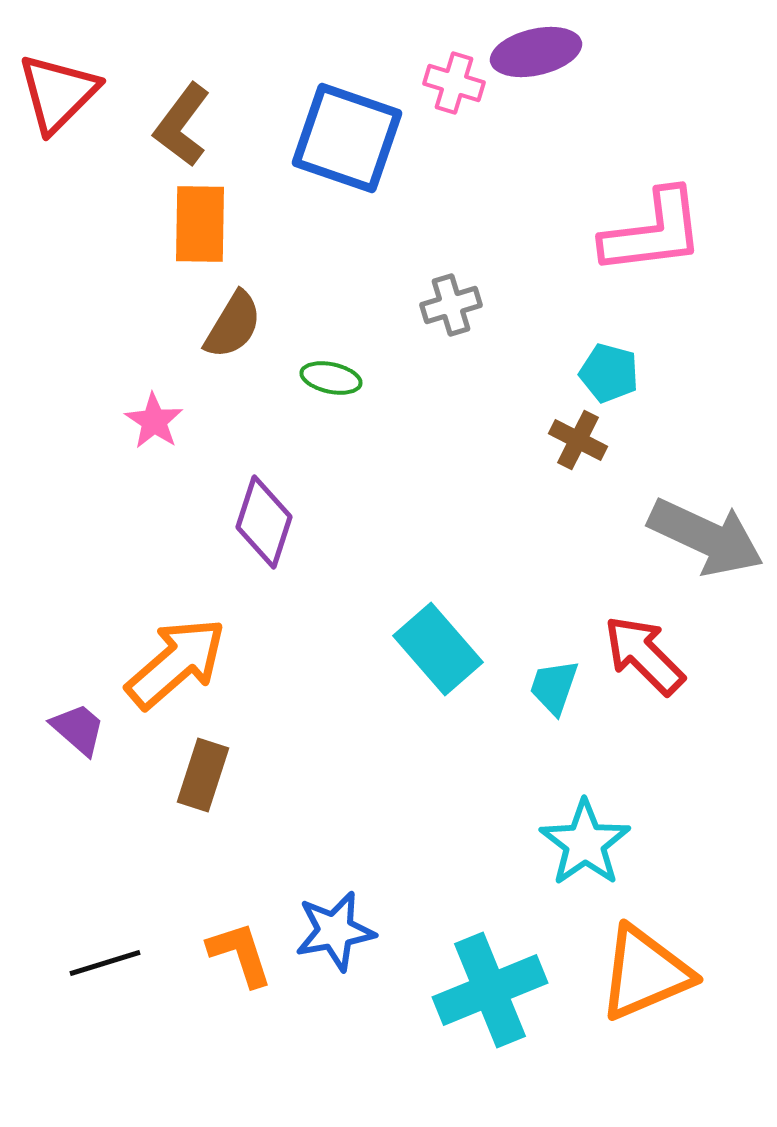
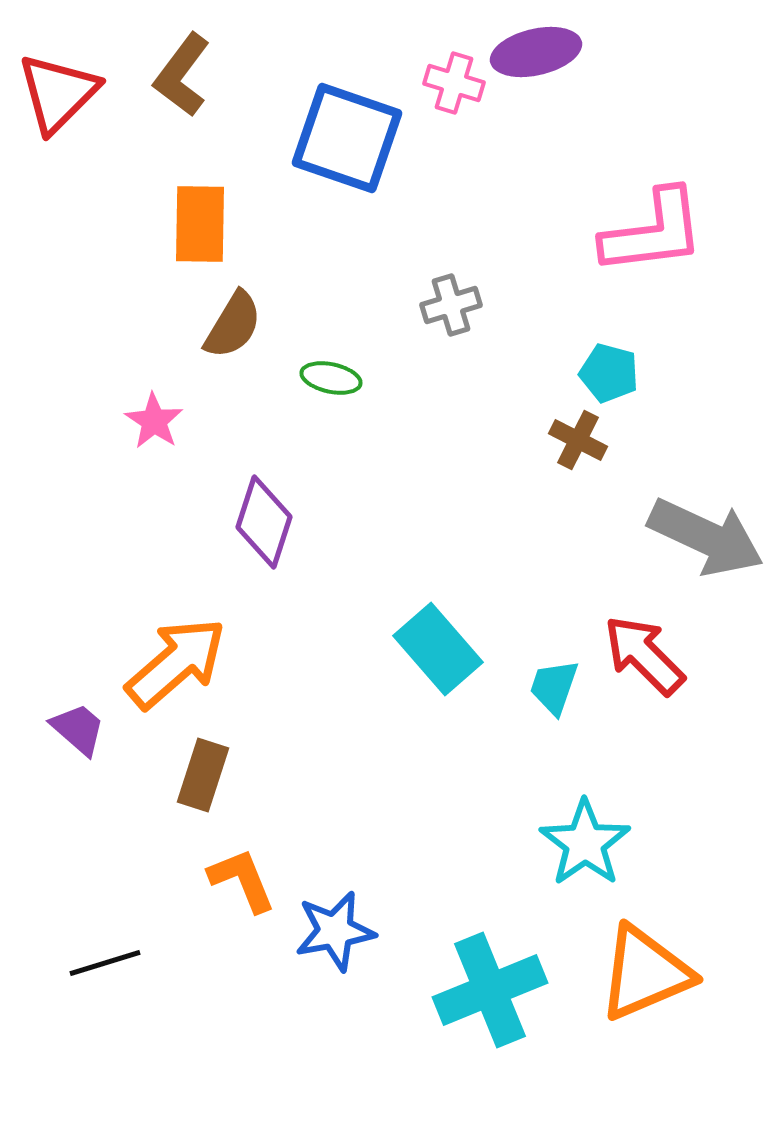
brown L-shape: moved 50 px up
orange L-shape: moved 2 px right, 74 px up; rotated 4 degrees counterclockwise
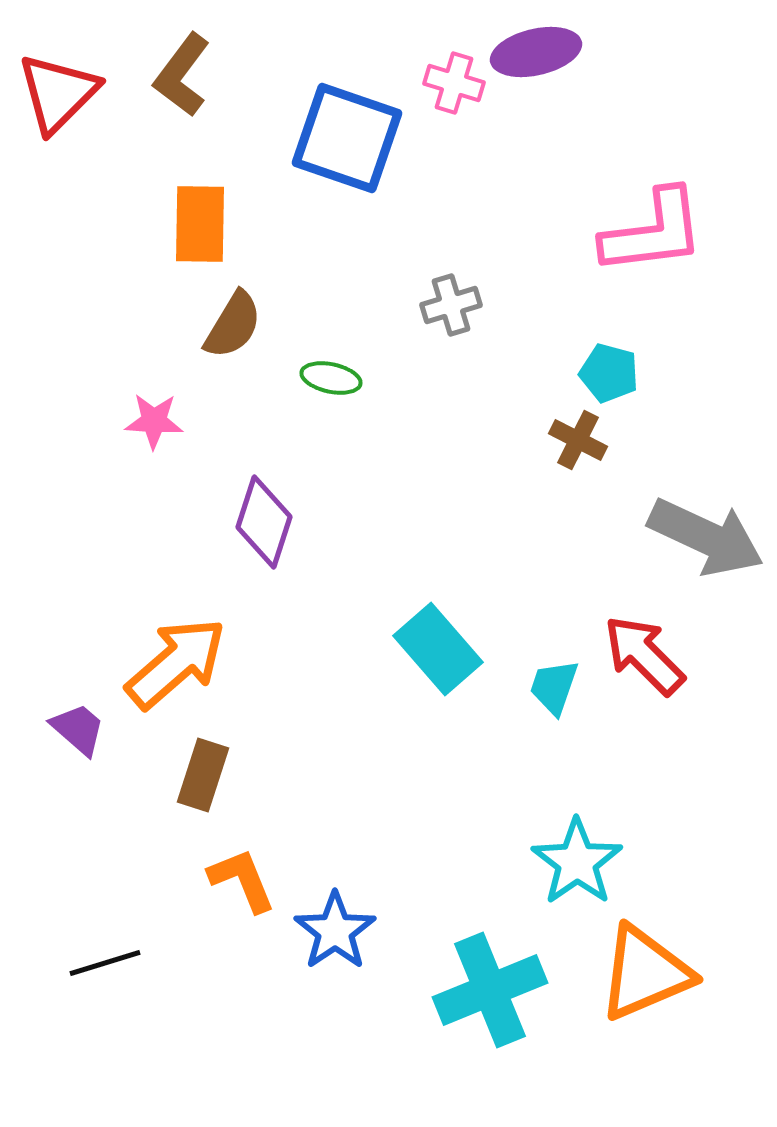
pink star: rotated 30 degrees counterclockwise
cyan star: moved 8 px left, 19 px down
blue star: rotated 24 degrees counterclockwise
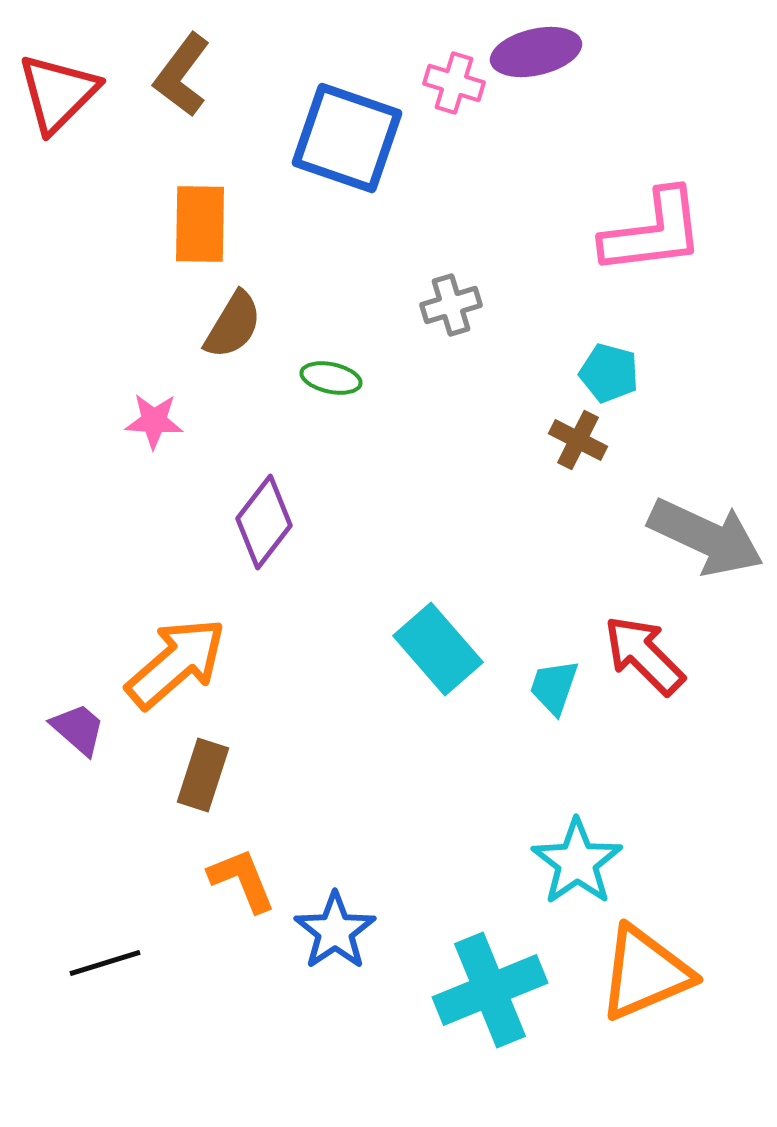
purple diamond: rotated 20 degrees clockwise
